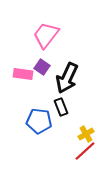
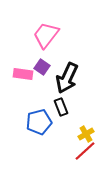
blue pentagon: moved 1 px down; rotated 20 degrees counterclockwise
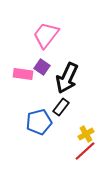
black rectangle: rotated 60 degrees clockwise
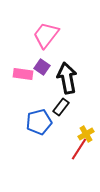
black arrow: rotated 144 degrees clockwise
red line: moved 6 px left, 2 px up; rotated 15 degrees counterclockwise
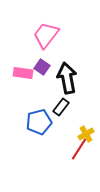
pink rectangle: moved 1 px up
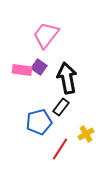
purple square: moved 3 px left
pink rectangle: moved 1 px left, 3 px up
red line: moved 19 px left
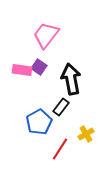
black arrow: moved 4 px right, 1 px down
blue pentagon: rotated 15 degrees counterclockwise
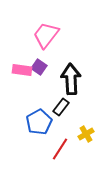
black arrow: rotated 8 degrees clockwise
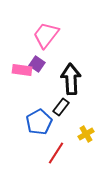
purple square: moved 2 px left, 3 px up
red line: moved 4 px left, 4 px down
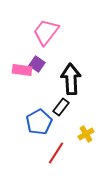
pink trapezoid: moved 3 px up
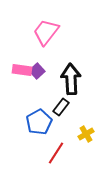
purple square: moved 7 px down; rotated 14 degrees clockwise
